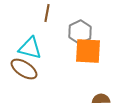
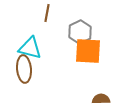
brown ellipse: rotated 52 degrees clockwise
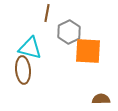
gray hexagon: moved 11 px left
brown ellipse: moved 1 px left, 1 px down
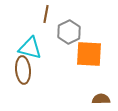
brown line: moved 1 px left, 1 px down
orange square: moved 1 px right, 3 px down
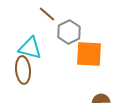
brown line: moved 1 px right; rotated 60 degrees counterclockwise
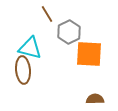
brown line: rotated 18 degrees clockwise
brown semicircle: moved 6 px left
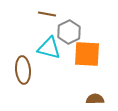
brown line: rotated 48 degrees counterclockwise
cyan triangle: moved 19 px right
orange square: moved 2 px left
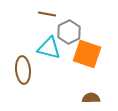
orange square: rotated 16 degrees clockwise
brown semicircle: moved 4 px left, 1 px up
